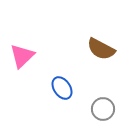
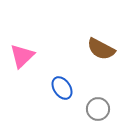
gray circle: moved 5 px left
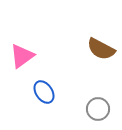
pink triangle: rotated 8 degrees clockwise
blue ellipse: moved 18 px left, 4 px down
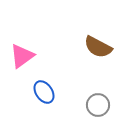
brown semicircle: moved 3 px left, 2 px up
gray circle: moved 4 px up
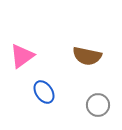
brown semicircle: moved 11 px left, 9 px down; rotated 16 degrees counterclockwise
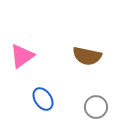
blue ellipse: moved 1 px left, 7 px down
gray circle: moved 2 px left, 2 px down
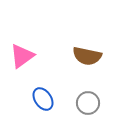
gray circle: moved 8 px left, 4 px up
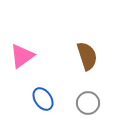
brown semicircle: rotated 120 degrees counterclockwise
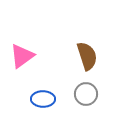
blue ellipse: rotated 55 degrees counterclockwise
gray circle: moved 2 px left, 9 px up
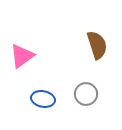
brown semicircle: moved 10 px right, 11 px up
blue ellipse: rotated 10 degrees clockwise
